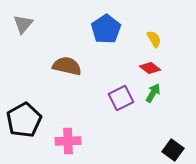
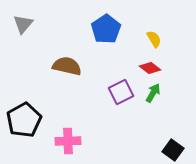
purple square: moved 6 px up
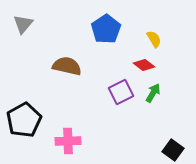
red diamond: moved 6 px left, 3 px up
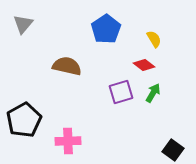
purple square: rotated 10 degrees clockwise
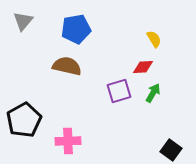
gray triangle: moved 3 px up
blue pentagon: moved 30 px left; rotated 24 degrees clockwise
red diamond: moved 1 px left, 2 px down; rotated 40 degrees counterclockwise
purple square: moved 2 px left, 1 px up
black square: moved 2 px left
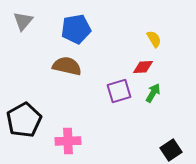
black square: rotated 20 degrees clockwise
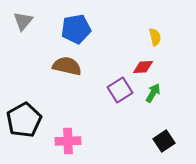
yellow semicircle: moved 1 px right, 2 px up; rotated 18 degrees clockwise
purple square: moved 1 px right, 1 px up; rotated 15 degrees counterclockwise
black square: moved 7 px left, 9 px up
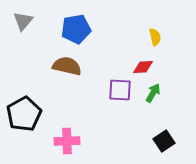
purple square: rotated 35 degrees clockwise
black pentagon: moved 6 px up
pink cross: moved 1 px left
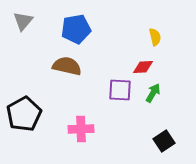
pink cross: moved 14 px right, 12 px up
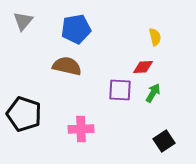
black pentagon: rotated 24 degrees counterclockwise
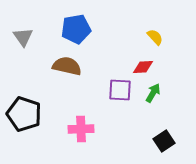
gray triangle: moved 16 px down; rotated 15 degrees counterclockwise
yellow semicircle: rotated 30 degrees counterclockwise
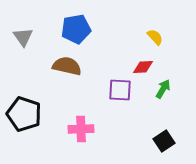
green arrow: moved 10 px right, 4 px up
